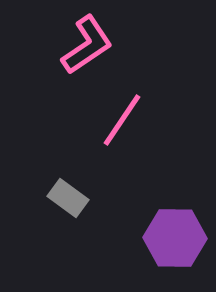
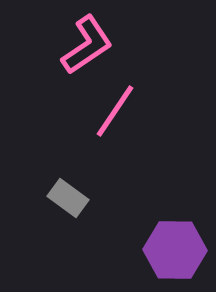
pink line: moved 7 px left, 9 px up
purple hexagon: moved 12 px down
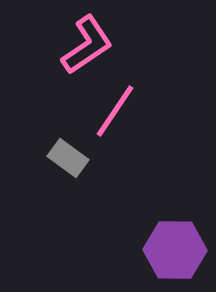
gray rectangle: moved 40 px up
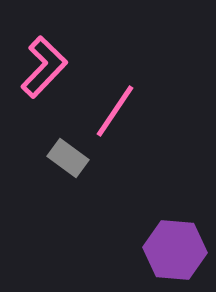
pink L-shape: moved 43 px left, 22 px down; rotated 12 degrees counterclockwise
purple hexagon: rotated 4 degrees clockwise
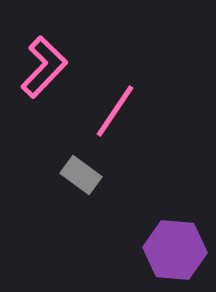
gray rectangle: moved 13 px right, 17 px down
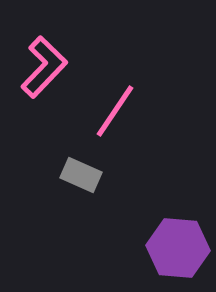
gray rectangle: rotated 12 degrees counterclockwise
purple hexagon: moved 3 px right, 2 px up
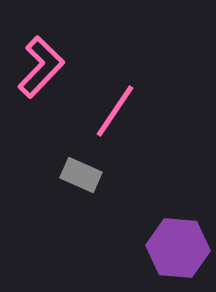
pink L-shape: moved 3 px left
